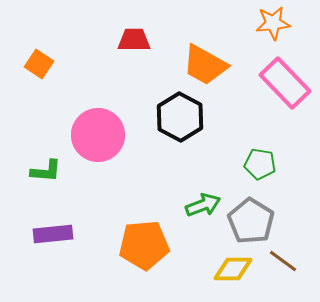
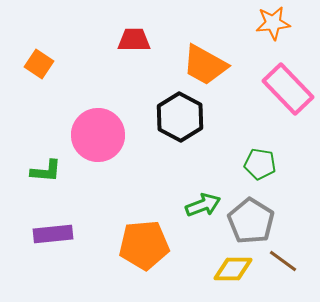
pink rectangle: moved 3 px right, 6 px down
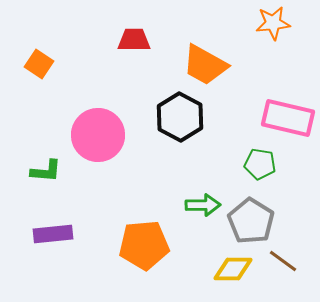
pink rectangle: moved 29 px down; rotated 33 degrees counterclockwise
green arrow: rotated 20 degrees clockwise
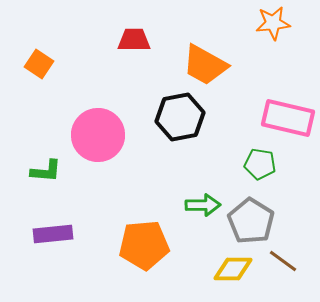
black hexagon: rotated 21 degrees clockwise
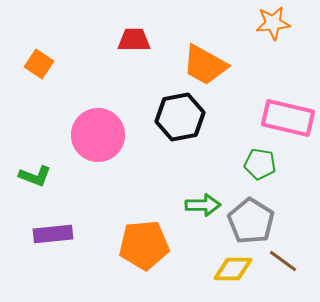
green L-shape: moved 11 px left, 5 px down; rotated 16 degrees clockwise
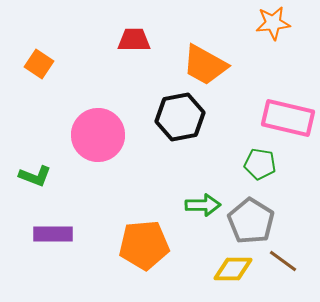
purple rectangle: rotated 6 degrees clockwise
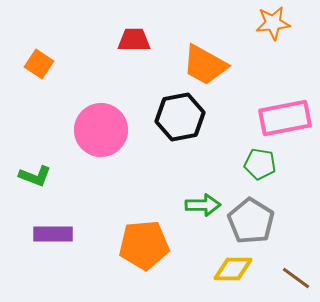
pink rectangle: moved 3 px left; rotated 24 degrees counterclockwise
pink circle: moved 3 px right, 5 px up
brown line: moved 13 px right, 17 px down
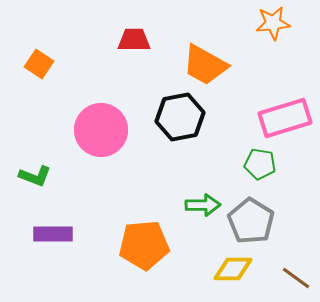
pink rectangle: rotated 6 degrees counterclockwise
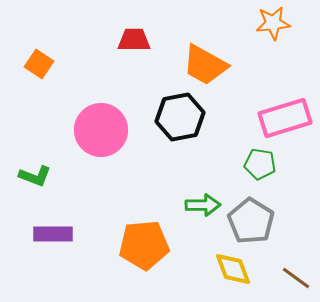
yellow diamond: rotated 69 degrees clockwise
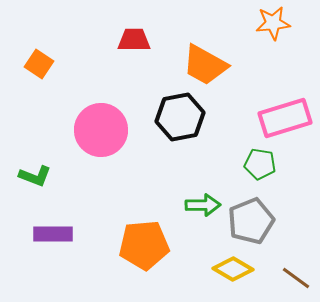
gray pentagon: rotated 18 degrees clockwise
yellow diamond: rotated 39 degrees counterclockwise
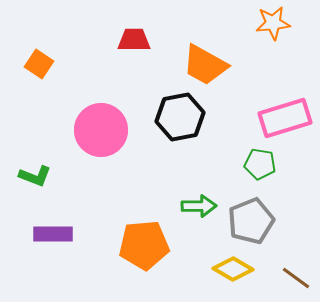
green arrow: moved 4 px left, 1 px down
